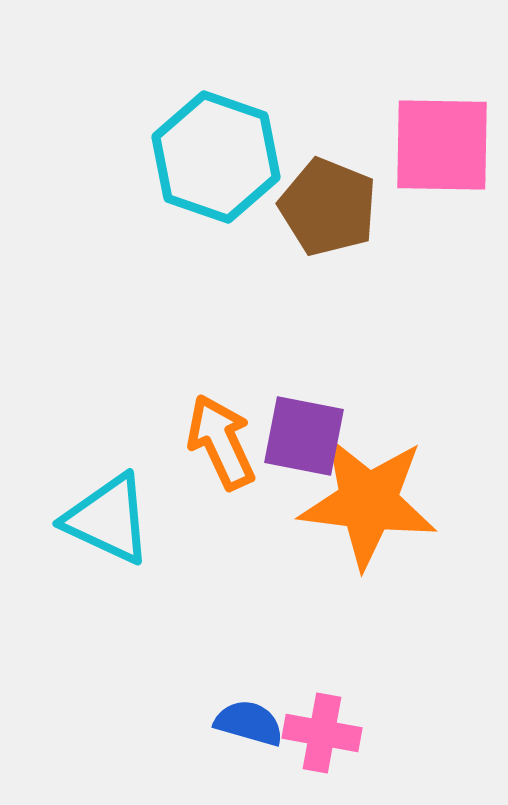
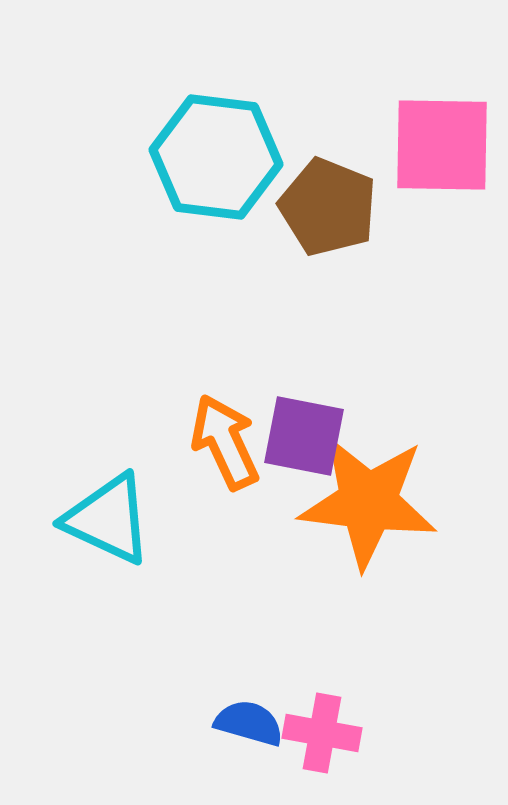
cyan hexagon: rotated 12 degrees counterclockwise
orange arrow: moved 4 px right
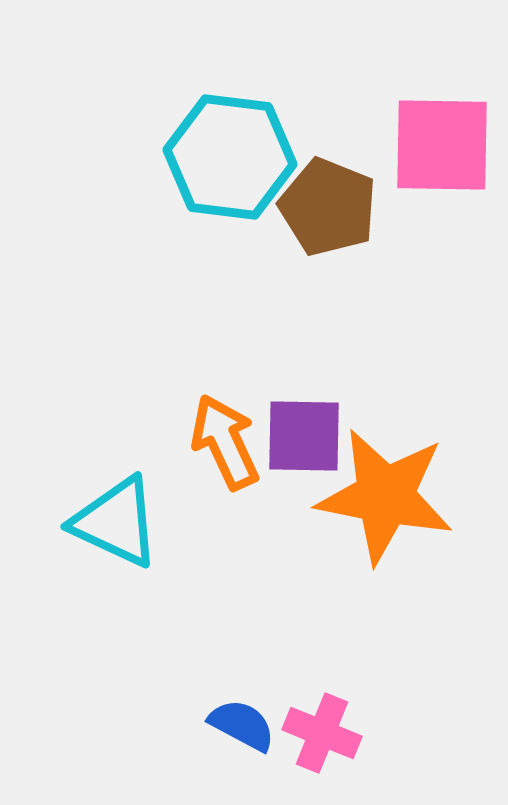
cyan hexagon: moved 14 px right
purple square: rotated 10 degrees counterclockwise
orange star: moved 17 px right, 6 px up; rotated 4 degrees clockwise
cyan triangle: moved 8 px right, 3 px down
blue semicircle: moved 7 px left, 2 px down; rotated 12 degrees clockwise
pink cross: rotated 12 degrees clockwise
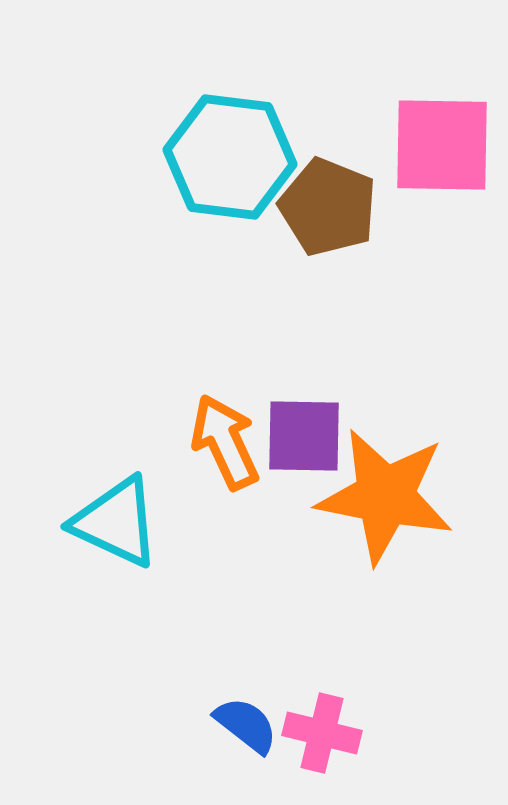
blue semicircle: moved 4 px right; rotated 10 degrees clockwise
pink cross: rotated 8 degrees counterclockwise
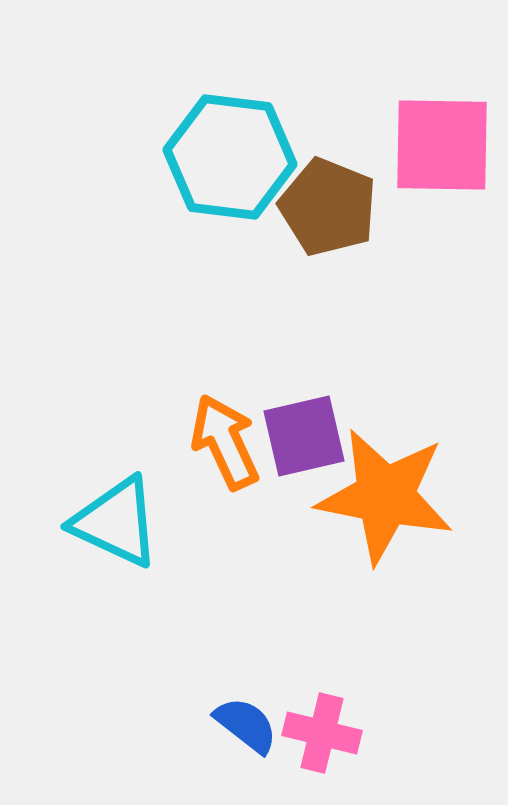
purple square: rotated 14 degrees counterclockwise
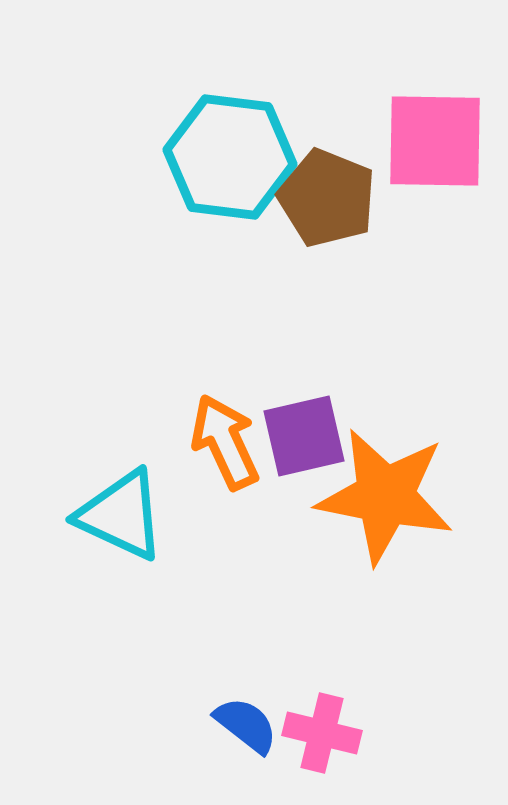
pink square: moved 7 px left, 4 px up
brown pentagon: moved 1 px left, 9 px up
cyan triangle: moved 5 px right, 7 px up
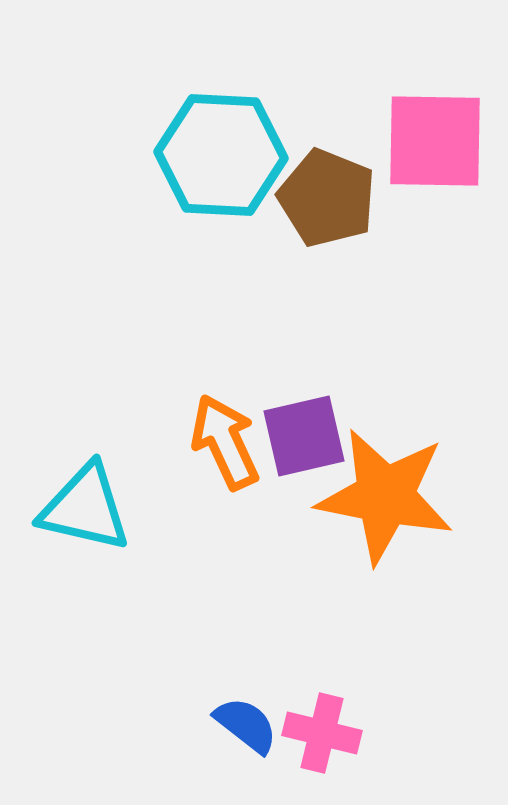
cyan hexagon: moved 9 px left, 2 px up; rotated 4 degrees counterclockwise
cyan triangle: moved 36 px left, 7 px up; rotated 12 degrees counterclockwise
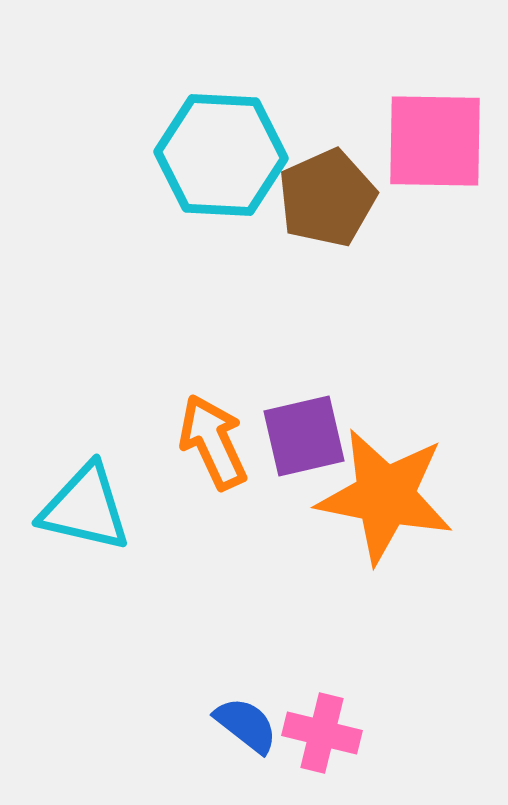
brown pentagon: rotated 26 degrees clockwise
orange arrow: moved 12 px left
